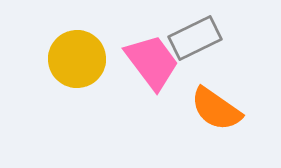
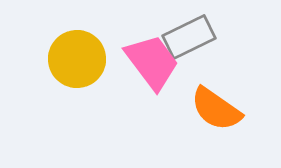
gray rectangle: moved 6 px left, 1 px up
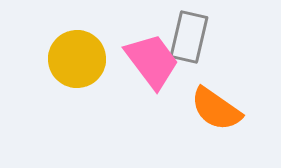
gray rectangle: rotated 51 degrees counterclockwise
pink trapezoid: moved 1 px up
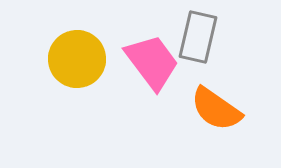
gray rectangle: moved 9 px right
pink trapezoid: moved 1 px down
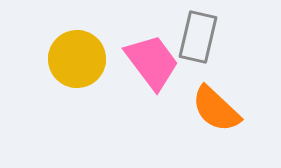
orange semicircle: rotated 8 degrees clockwise
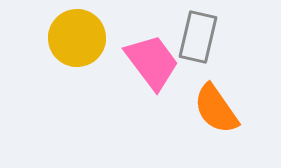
yellow circle: moved 21 px up
orange semicircle: rotated 12 degrees clockwise
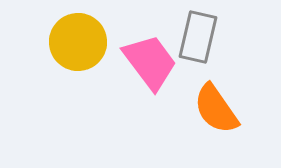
yellow circle: moved 1 px right, 4 px down
pink trapezoid: moved 2 px left
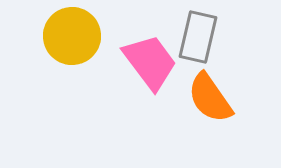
yellow circle: moved 6 px left, 6 px up
orange semicircle: moved 6 px left, 11 px up
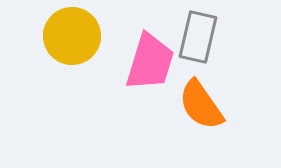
pink trapezoid: rotated 54 degrees clockwise
orange semicircle: moved 9 px left, 7 px down
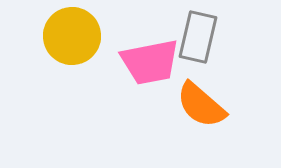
pink trapezoid: rotated 62 degrees clockwise
orange semicircle: rotated 14 degrees counterclockwise
